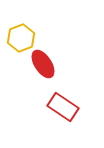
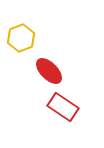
red ellipse: moved 6 px right, 7 px down; rotated 12 degrees counterclockwise
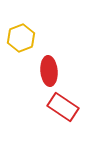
red ellipse: rotated 40 degrees clockwise
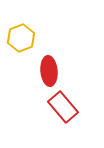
red rectangle: rotated 16 degrees clockwise
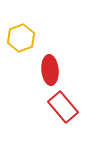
red ellipse: moved 1 px right, 1 px up
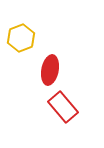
red ellipse: rotated 16 degrees clockwise
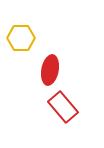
yellow hexagon: rotated 20 degrees clockwise
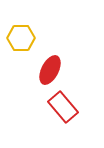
red ellipse: rotated 16 degrees clockwise
